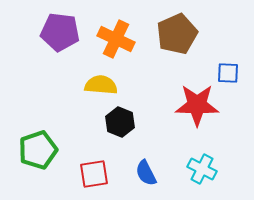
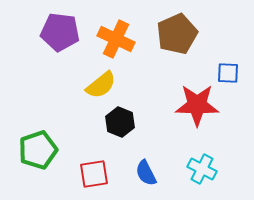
yellow semicircle: rotated 136 degrees clockwise
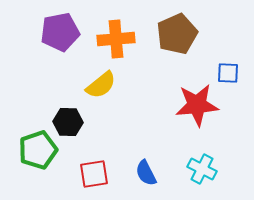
purple pentagon: rotated 18 degrees counterclockwise
orange cross: rotated 30 degrees counterclockwise
red star: rotated 6 degrees counterclockwise
black hexagon: moved 52 px left; rotated 20 degrees counterclockwise
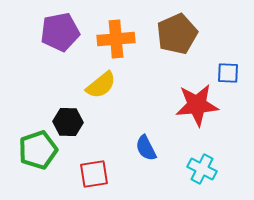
blue semicircle: moved 25 px up
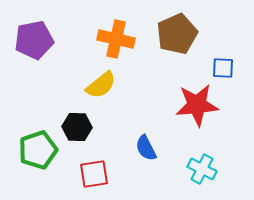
purple pentagon: moved 26 px left, 8 px down
orange cross: rotated 18 degrees clockwise
blue square: moved 5 px left, 5 px up
black hexagon: moved 9 px right, 5 px down
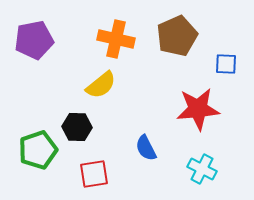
brown pentagon: moved 2 px down
blue square: moved 3 px right, 4 px up
red star: moved 1 px right, 4 px down
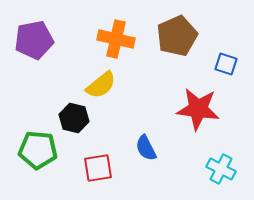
blue square: rotated 15 degrees clockwise
red star: rotated 12 degrees clockwise
black hexagon: moved 3 px left, 9 px up; rotated 12 degrees clockwise
green pentagon: rotated 24 degrees clockwise
cyan cross: moved 19 px right
red square: moved 4 px right, 6 px up
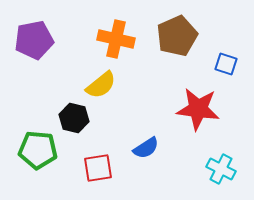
blue semicircle: rotated 96 degrees counterclockwise
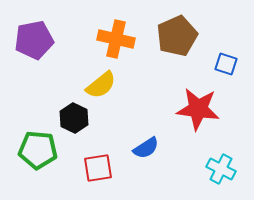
black hexagon: rotated 12 degrees clockwise
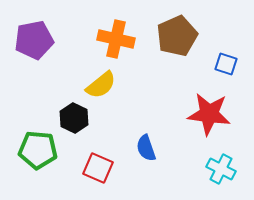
red star: moved 11 px right, 5 px down
blue semicircle: rotated 104 degrees clockwise
red square: rotated 32 degrees clockwise
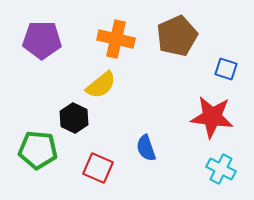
purple pentagon: moved 8 px right; rotated 12 degrees clockwise
blue square: moved 5 px down
red star: moved 3 px right, 3 px down
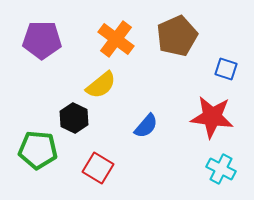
orange cross: rotated 24 degrees clockwise
blue semicircle: moved 22 px up; rotated 120 degrees counterclockwise
red square: rotated 8 degrees clockwise
